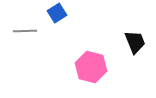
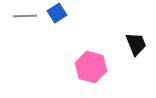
gray line: moved 15 px up
black trapezoid: moved 1 px right, 2 px down
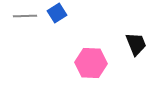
pink hexagon: moved 4 px up; rotated 12 degrees counterclockwise
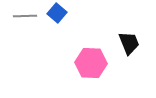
blue square: rotated 18 degrees counterclockwise
black trapezoid: moved 7 px left, 1 px up
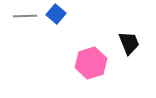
blue square: moved 1 px left, 1 px down
pink hexagon: rotated 20 degrees counterclockwise
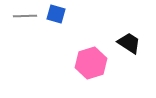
blue square: rotated 24 degrees counterclockwise
black trapezoid: rotated 35 degrees counterclockwise
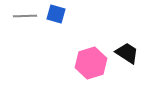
black trapezoid: moved 2 px left, 10 px down
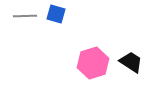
black trapezoid: moved 4 px right, 9 px down
pink hexagon: moved 2 px right
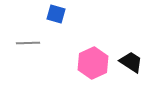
gray line: moved 3 px right, 27 px down
pink hexagon: rotated 8 degrees counterclockwise
